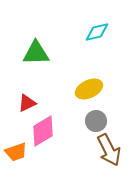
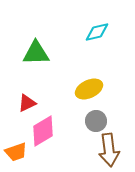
brown arrow: rotated 20 degrees clockwise
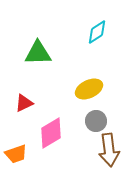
cyan diamond: rotated 20 degrees counterclockwise
green triangle: moved 2 px right
red triangle: moved 3 px left
pink diamond: moved 8 px right, 2 px down
orange trapezoid: moved 2 px down
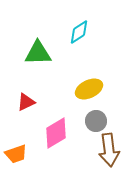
cyan diamond: moved 18 px left
red triangle: moved 2 px right, 1 px up
pink diamond: moved 5 px right
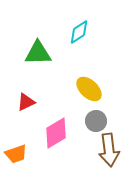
yellow ellipse: rotated 68 degrees clockwise
